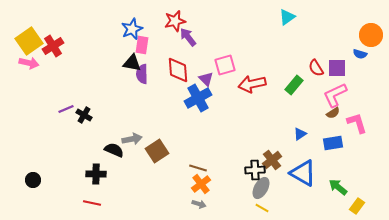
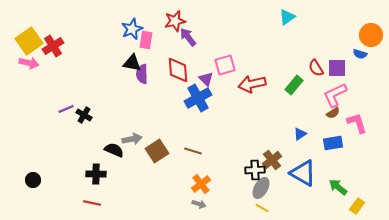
pink rectangle at (142, 45): moved 4 px right, 5 px up
brown line at (198, 168): moved 5 px left, 17 px up
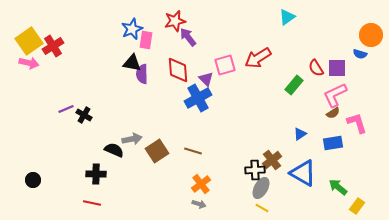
red arrow at (252, 84): moved 6 px right, 26 px up; rotated 20 degrees counterclockwise
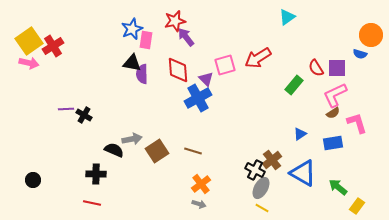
purple arrow at (188, 37): moved 2 px left
purple line at (66, 109): rotated 21 degrees clockwise
black cross at (255, 170): rotated 30 degrees clockwise
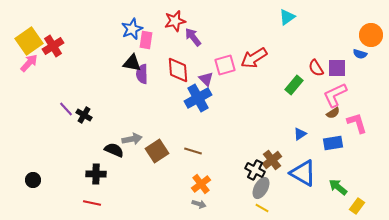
purple arrow at (186, 37): moved 7 px right
red arrow at (258, 58): moved 4 px left
pink arrow at (29, 63): rotated 60 degrees counterclockwise
purple line at (66, 109): rotated 49 degrees clockwise
